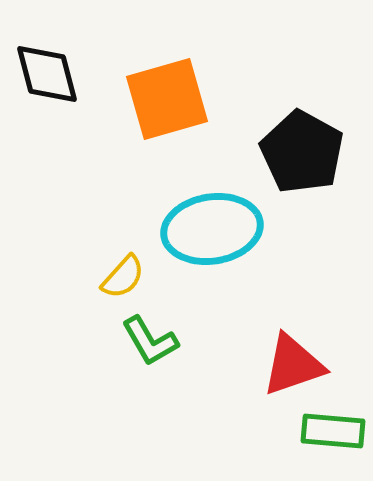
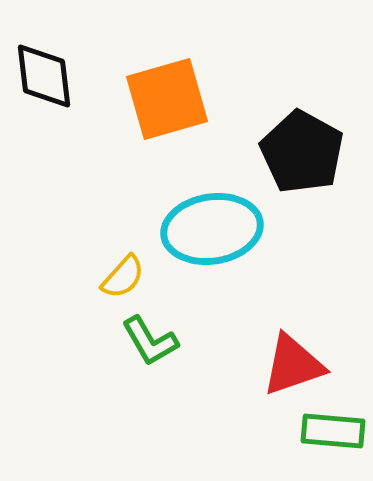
black diamond: moved 3 px left, 2 px down; rotated 8 degrees clockwise
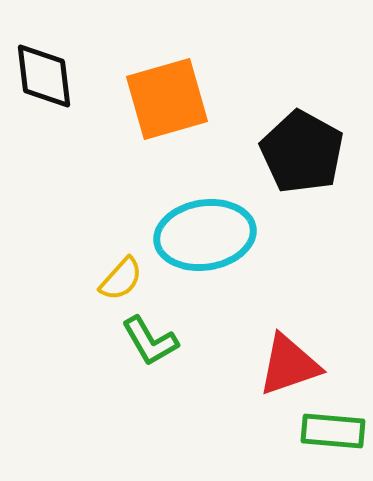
cyan ellipse: moved 7 px left, 6 px down
yellow semicircle: moved 2 px left, 2 px down
red triangle: moved 4 px left
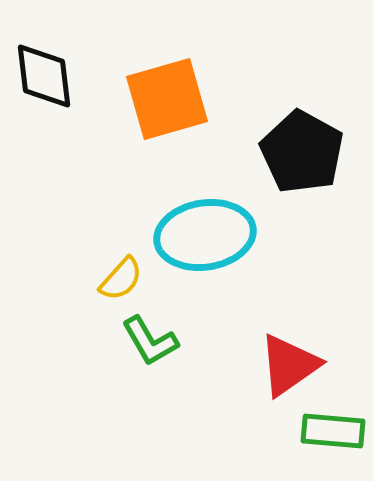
red triangle: rotated 16 degrees counterclockwise
